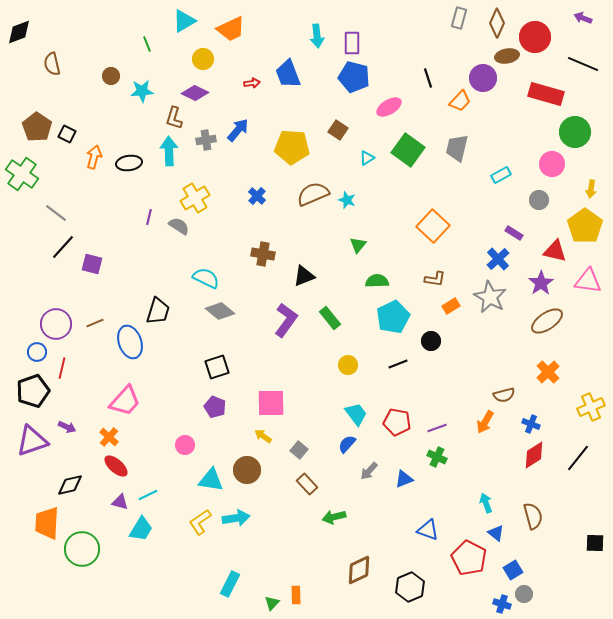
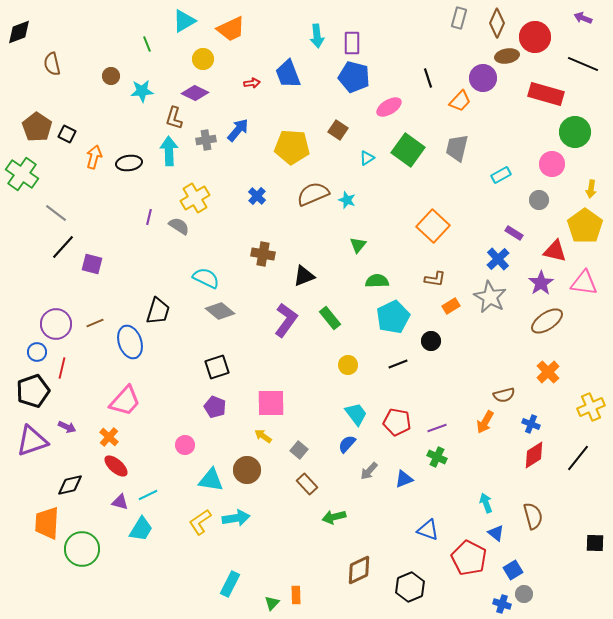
pink triangle at (588, 281): moved 4 px left, 2 px down
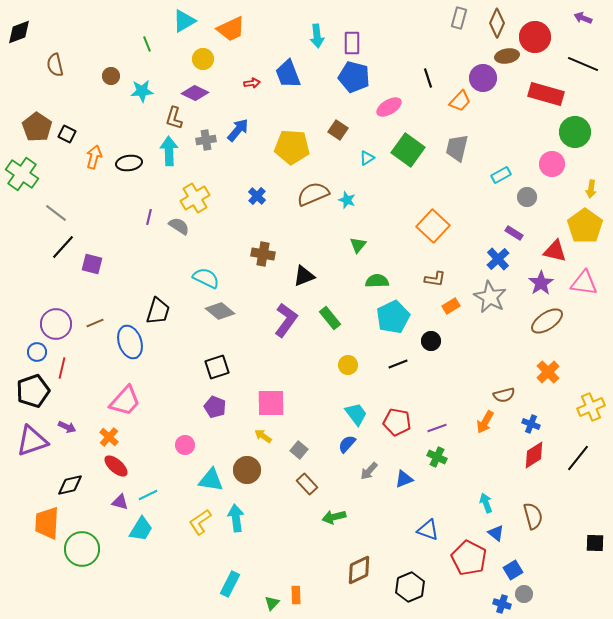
brown semicircle at (52, 64): moved 3 px right, 1 px down
gray circle at (539, 200): moved 12 px left, 3 px up
cyan arrow at (236, 518): rotated 88 degrees counterclockwise
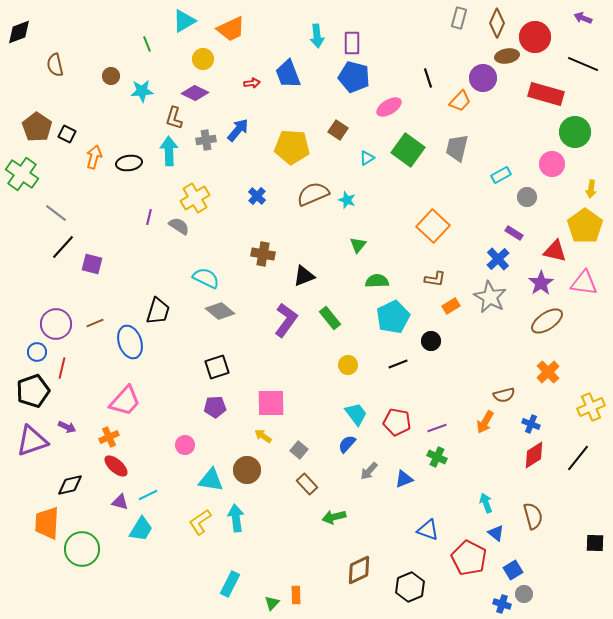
purple pentagon at (215, 407): rotated 25 degrees counterclockwise
orange cross at (109, 437): rotated 24 degrees clockwise
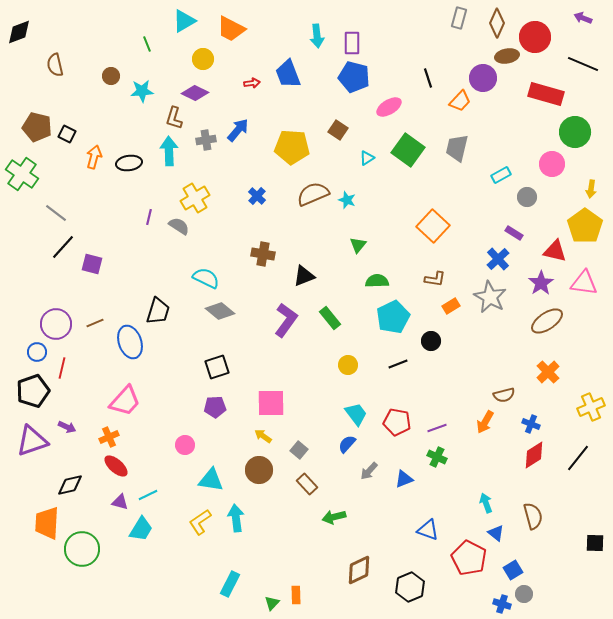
orange trapezoid at (231, 29): rotated 52 degrees clockwise
brown pentagon at (37, 127): rotated 20 degrees counterclockwise
brown circle at (247, 470): moved 12 px right
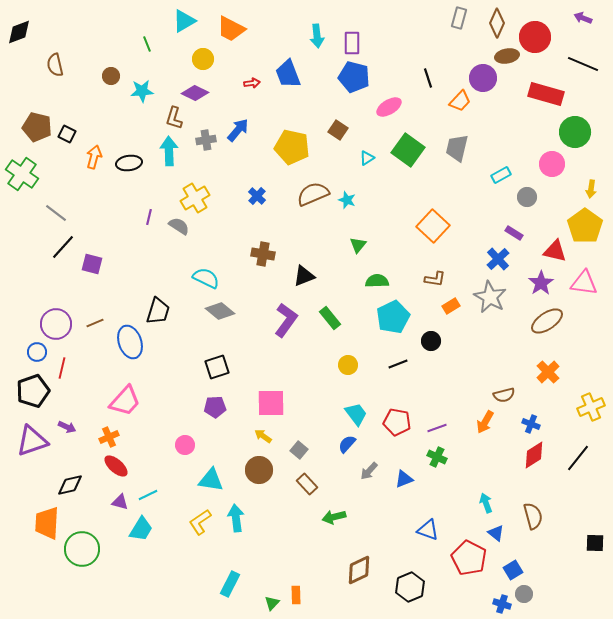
yellow pentagon at (292, 147): rotated 8 degrees clockwise
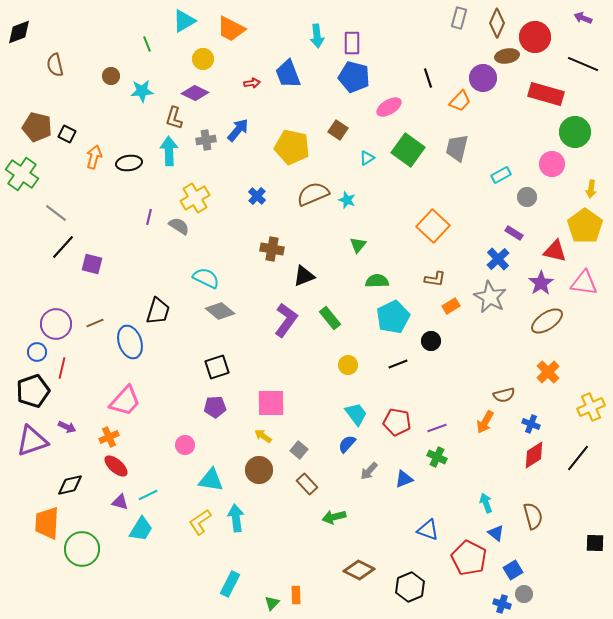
brown cross at (263, 254): moved 9 px right, 5 px up
brown diamond at (359, 570): rotated 52 degrees clockwise
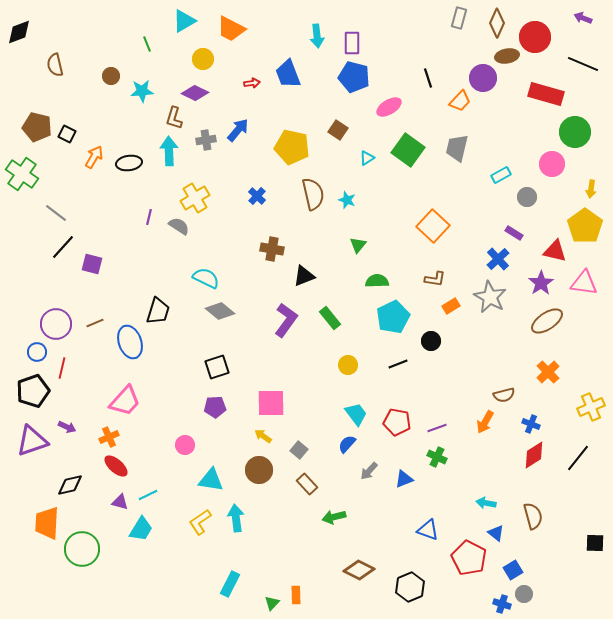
orange arrow at (94, 157): rotated 15 degrees clockwise
brown semicircle at (313, 194): rotated 100 degrees clockwise
cyan arrow at (486, 503): rotated 60 degrees counterclockwise
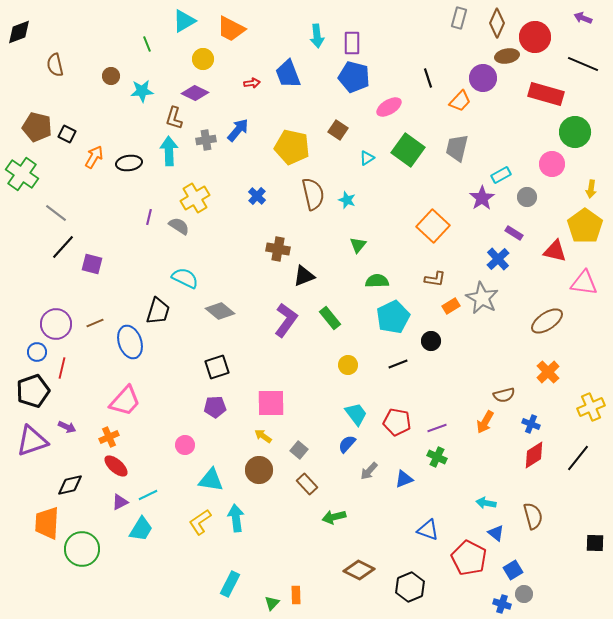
brown cross at (272, 249): moved 6 px right
cyan semicircle at (206, 278): moved 21 px left
purple star at (541, 283): moved 59 px left, 85 px up
gray star at (490, 297): moved 8 px left, 1 px down
purple triangle at (120, 502): rotated 42 degrees counterclockwise
